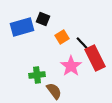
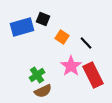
orange square: rotated 24 degrees counterclockwise
black line: moved 4 px right
red rectangle: moved 2 px left, 17 px down
green cross: rotated 28 degrees counterclockwise
brown semicircle: moved 11 px left; rotated 102 degrees clockwise
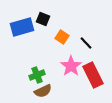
green cross: rotated 14 degrees clockwise
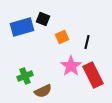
orange square: rotated 32 degrees clockwise
black line: moved 1 px right, 1 px up; rotated 56 degrees clockwise
green cross: moved 12 px left, 1 px down
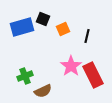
orange square: moved 1 px right, 8 px up
black line: moved 6 px up
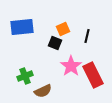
black square: moved 12 px right, 24 px down
blue rectangle: rotated 10 degrees clockwise
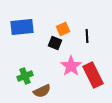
black line: rotated 16 degrees counterclockwise
brown semicircle: moved 1 px left
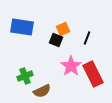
blue rectangle: rotated 15 degrees clockwise
black line: moved 2 px down; rotated 24 degrees clockwise
black square: moved 1 px right, 3 px up
red rectangle: moved 1 px up
